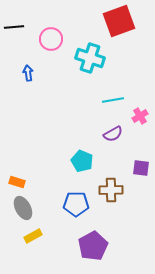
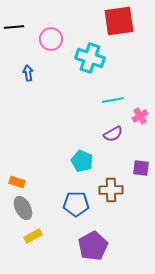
red square: rotated 12 degrees clockwise
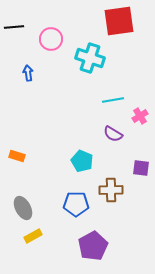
purple semicircle: rotated 60 degrees clockwise
orange rectangle: moved 26 px up
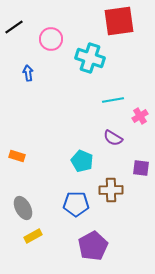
black line: rotated 30 degrees counterclockwise
purple semicircle: moved 4 px down
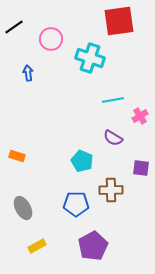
yellow rectangle: moved 4 px right, 10 px down
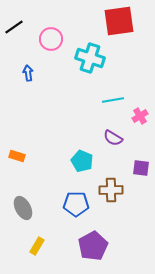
yellow rectangle: rotated 30 degrees counterclockwise
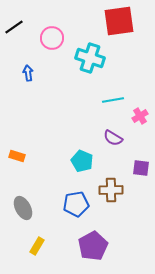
pink circle: moved 1 px right, 1 px up
blue pentagon: rotated 10 degrees counterclockwise
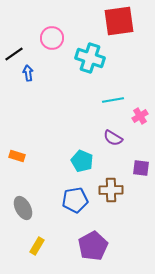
black line: moved 27 px down
blue pentagon: moved 1 px left, 4 px up
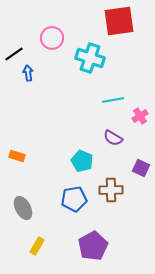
purple square: rotated 18 degrees clockwise
blue pentagon: moved 1 px left, 1 px up
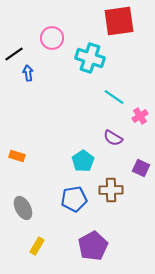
cyan line: moved 1 px right, 3 px up; rotated 45 degrees clockwise
cyan pentagon: moved 1 px right; rotated 15 degrees clockwise
